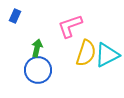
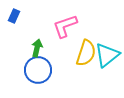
blue rectangle: moved 1 px left
pink L-shape: moved 5 px left
cyan triangle: rotated 12 degrees counterclockwise
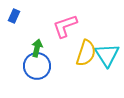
cyan triangle: rotated 24 degrees counterclockwise
blue circle: moved 1 px left, 4 px up
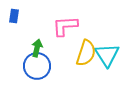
blue rectangle: rotated 16 degrees counterclockwise
pink L-shape: rotated 16 degrees clockwise
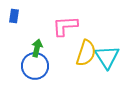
cyan triangle: moved 2 px down
blue circle: moved 2 px left
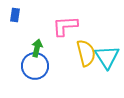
blue rectangle: moved 1 px right, 1 px up
yellow semicircle: rotated 32 degrees counterclockwise
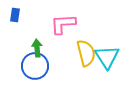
pink L-shape: moved 2 px left, 2 px up
green arrow: rotated 18 degrees counterclockwise
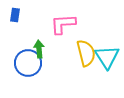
green arrow: moved 2 px right, 1 px down
blue circle: moved 7 px left, 3 px up
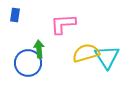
yellow semicircle: rotated 92 degrees counterclockwise
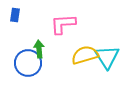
yellow semicircle: moved 1 px left, 2 px down
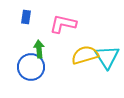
blue rectangle: moved 11 px right, 2 px down
pink L-shape: rotated 16 degrees clockwise
blue circle: moved 3 px right, 4 px down
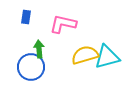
cyan triangle: rotated 48 degrees clockwise
